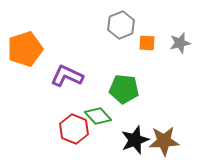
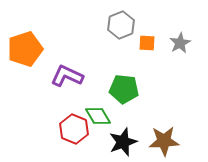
gray star: rotated 15 degrees counterclockwise
green diamond: rotated 12 degrees clockwise
black star: moved 12 px left, 2 px down
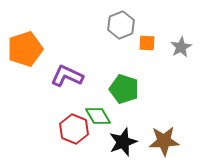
gray star: moved 1 px right, 4 px down
green pentagon: rotated 12 degrees clockwise
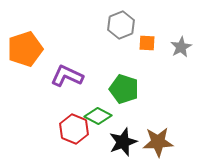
green diamond: rotated 32 degrees counterclockwise
brown star: moved 6 px left, 1 px down
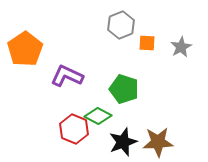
orange pentagon: rotated 16 degrees counterclockwise
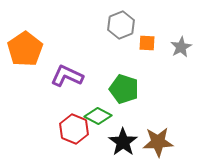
black star: rotated 16 degrees counterclockwise
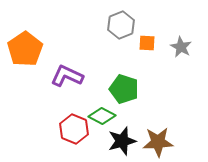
gray star: rotated 15 degrees counterclockwise
green diamond: moved 4 px right
black star: moved 1 px left, 1 px up; rotated 20 degrees clockwise
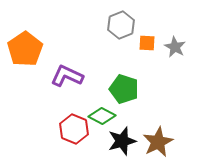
gray star: moved 6 px left
brown star: rotated 24 degrees counterclockwise
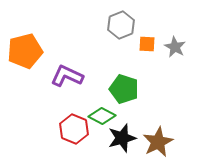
orange square: moved 1 px down
orange pentagon: moved 2 px down; rotated 20 degrees clockwise
black star: moved 3 px up
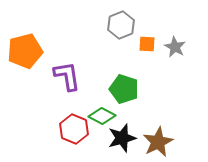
purple L-shape: rotated 56 degrees clockwise
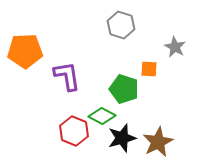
gray hexagon: rotated 20 degrees counterclockwise
orange square: moved 2 px right, 25 px down
orange pentagon: rotated 12 degrees clockwise
red hexagon: moved 2 px down
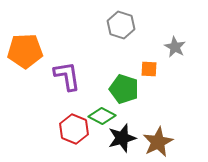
red hexagon: moved 2 px up
